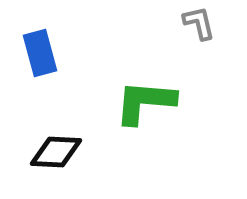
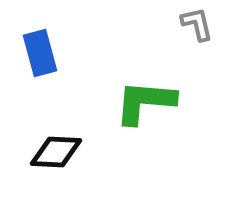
gray L-shape: moved 2 px left, 1 px down
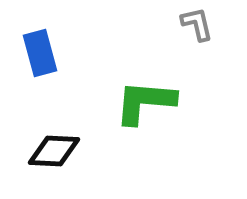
black diamond: moved 2 px left, 1 px up
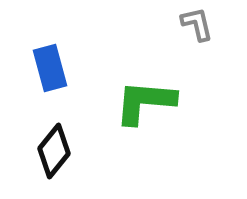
blue rectangle: moved 10 px right, 15 px down
black diamond: rotated 54 degrees counterclockwise
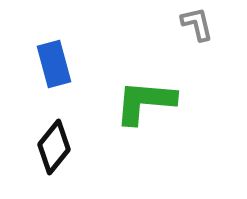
blue rectangle: moved 4 px right, 4 px up
black diamond: moved 4 px up
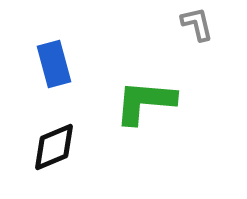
black diamond: rotated 28 degrees clockwise
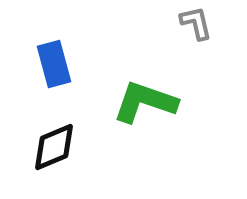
gray L-shape: moved 1 px left, 1 px up
green L-shape: rotated 14 degrees clockwise
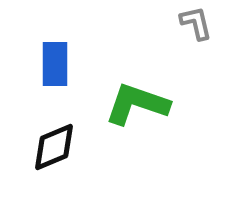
blue rectangle: moved 1 px right; rotated 15 degrees clockwise
green L-shape: moved 8 px left, 2 px down
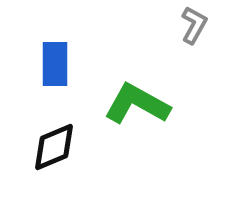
gray L-shape: moved 2 px left, 2 px down; rotated 42 degrees clockwise
green L-shape: rotated 10 degrees clockwise
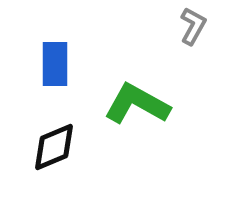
gray L-shape: moved 1 px left, 1 px down
